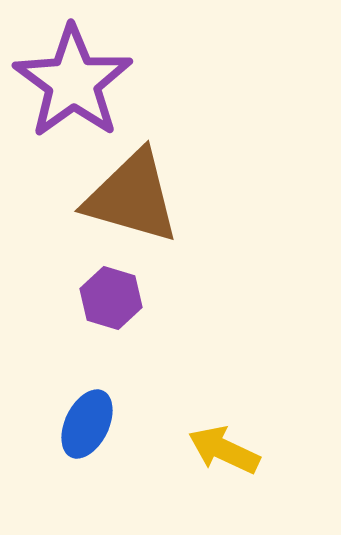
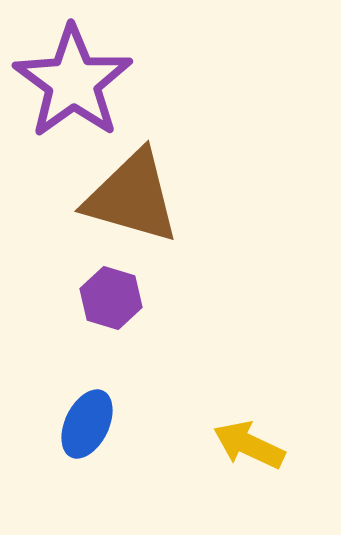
yellow arrow: moved 25 px right, 5 px up
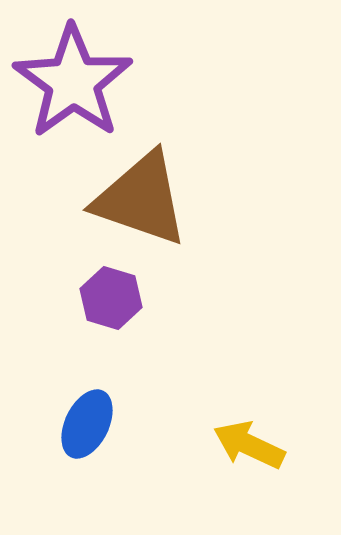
brown triangle: moved 9 px right, 2 px down; rotated 3 degrees clockwise
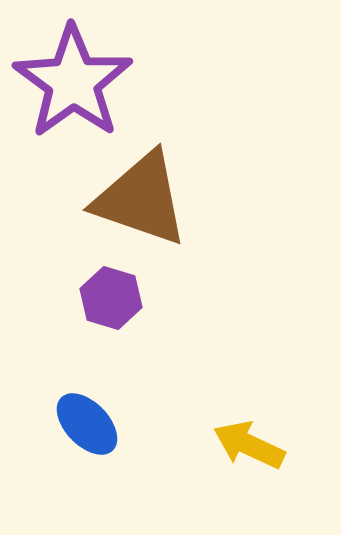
blue ellipse: rotated 70 degrees counterclockwise
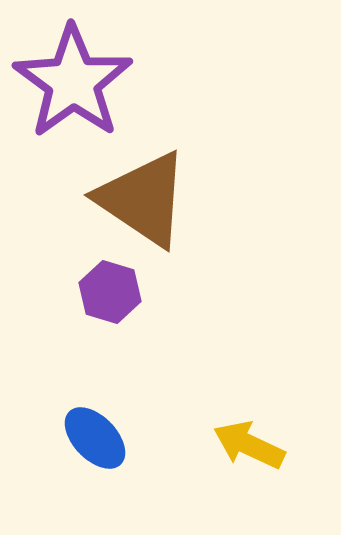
brown triangle: moved 2 px right; rotated 15 degrees clockwise
purple hexagon: moved 1 px left, 6 px up
blue ellipse: moved 8 px right, 14 px down
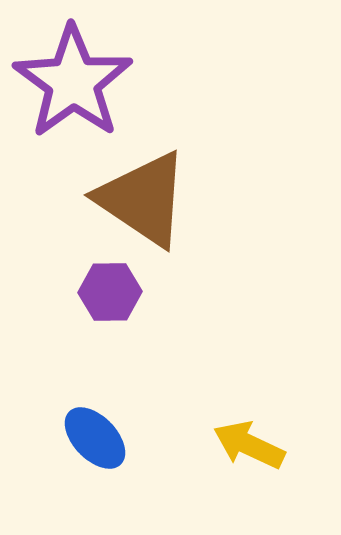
purple hexagon: rotated 18 degrees counterclockwise
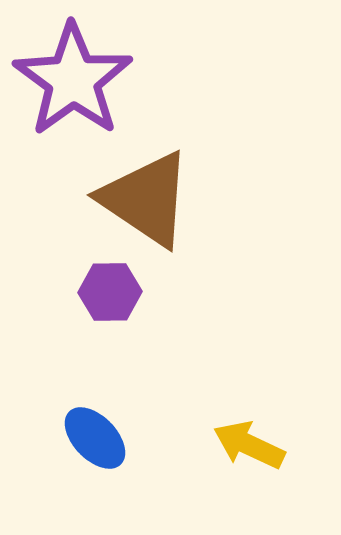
purple star: moved 2 px up
brown triangle: moved 3 px right
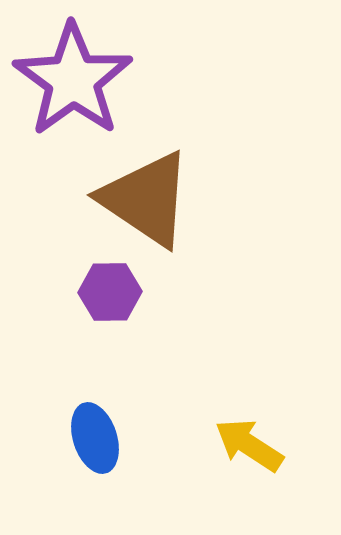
blue ellipse: rotated 26 degrees clockwise
yellow arrow: rotated 8 degrees clockwise
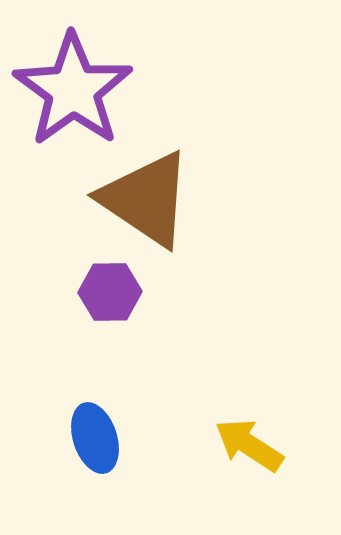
purple star: moved 10 px down
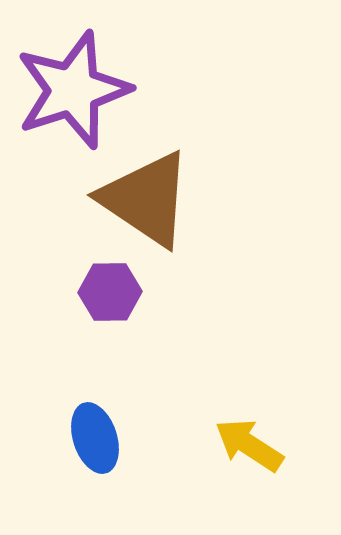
purple star: rotated 18 degrees clockwise
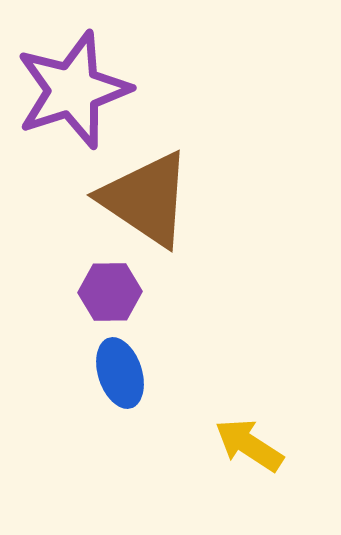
blue ellipse: moved 25 px right, 65 px up
